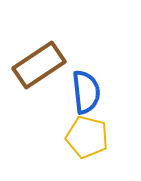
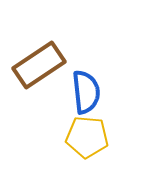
yellow pentagon: rotated 9 degrees counterclockwise
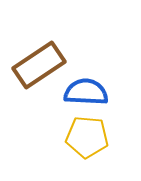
blue semicircle: rotated 81 degrees counterclockwise
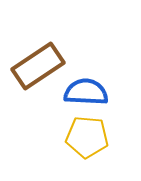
brown rectangle: moved 1 px left, 1 px down
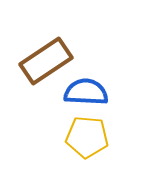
brown rectangle: moved 8 px right, 5 px up
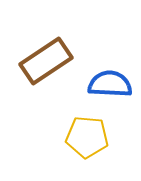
blue semicircle: moved 24 px right, 8 px up
